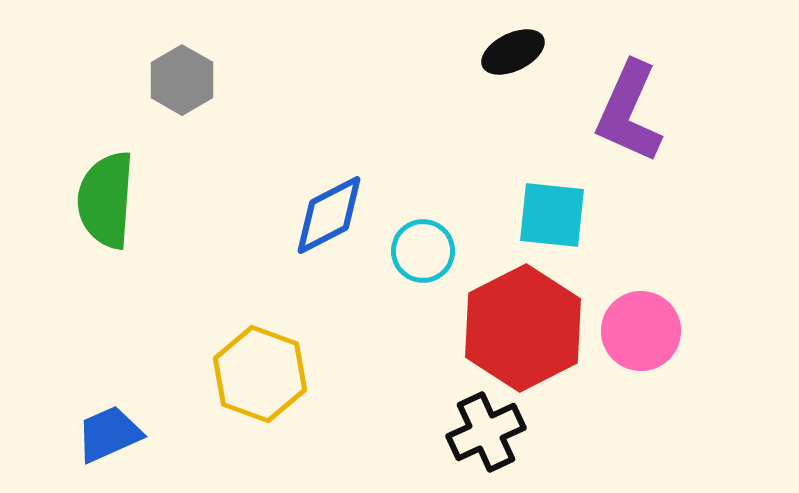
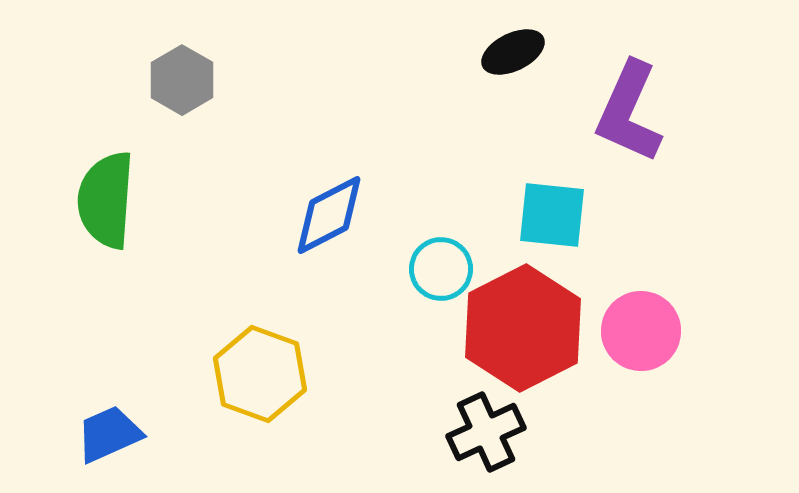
cyan circle: moved 18 px right, 18 px down
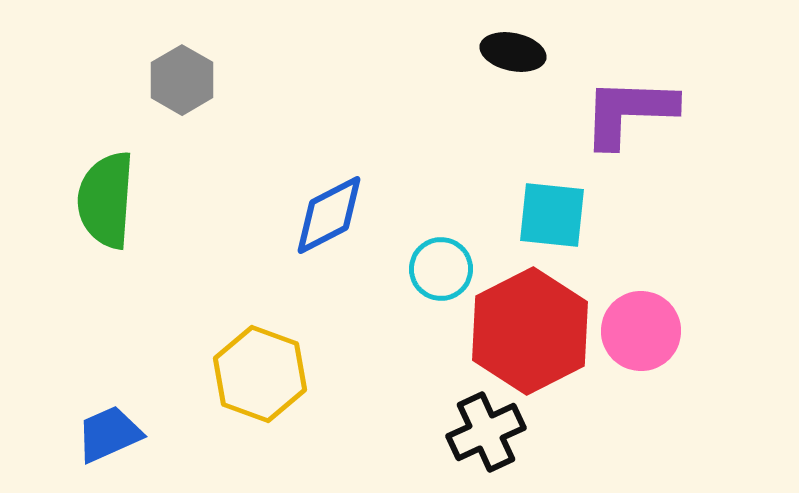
black ellipse: rotated 38 degrees clockwise
purple L-shape: rotated 68 degrees clockwise
red hexagon: moved 7 px right, 3 px down
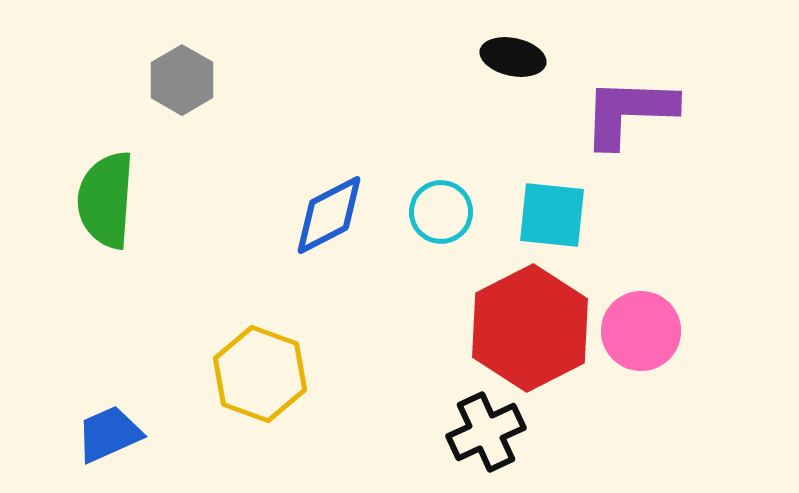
black ellipse: moved 5 px down
cyan circle: moved 57 px up
red hexagon: moved 3 px up
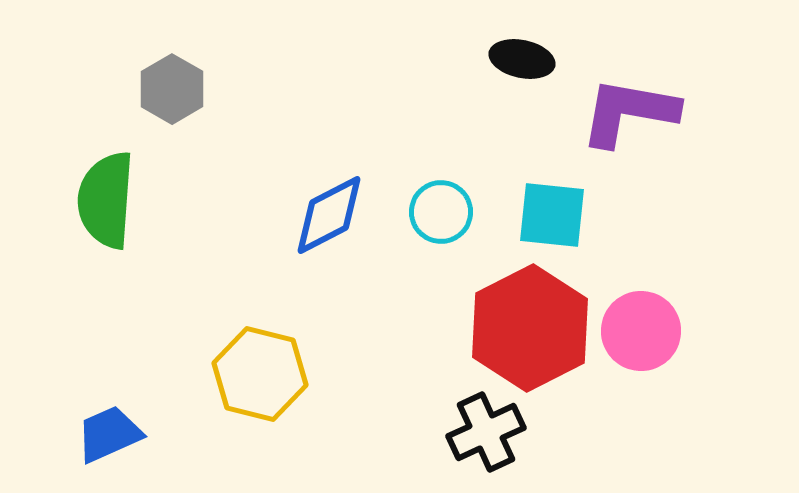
black ellipse: moved 9 px right, 2 px down
gray hexagon: moved 10 px left, 9 px down
purple L-shape: rotated 8 degrees clockwise
yellow hexagon: rotated 6 degrees counterclockwise
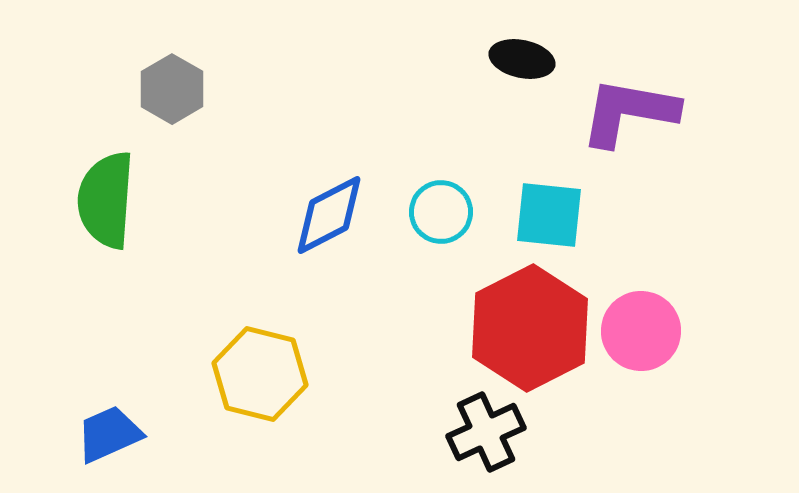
cyan square: moved 3 px left
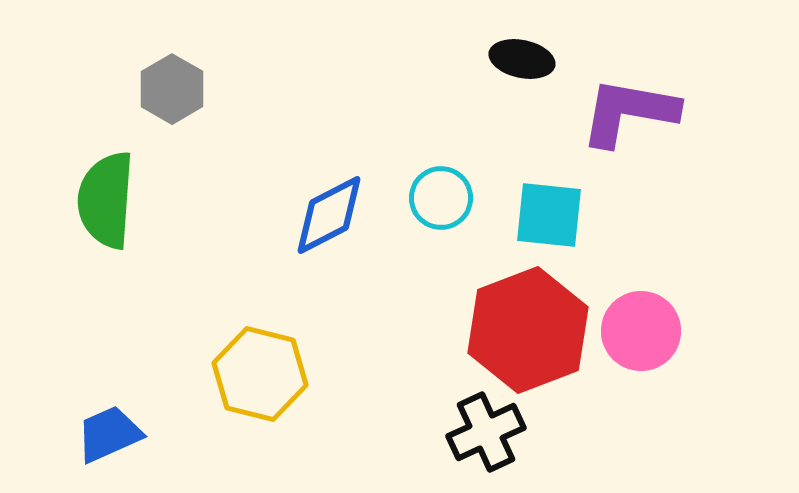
cyan circle: moved 14 px up
red hexagon: moved 2 px left, 2 px down; rotated 6 degrees clockwise
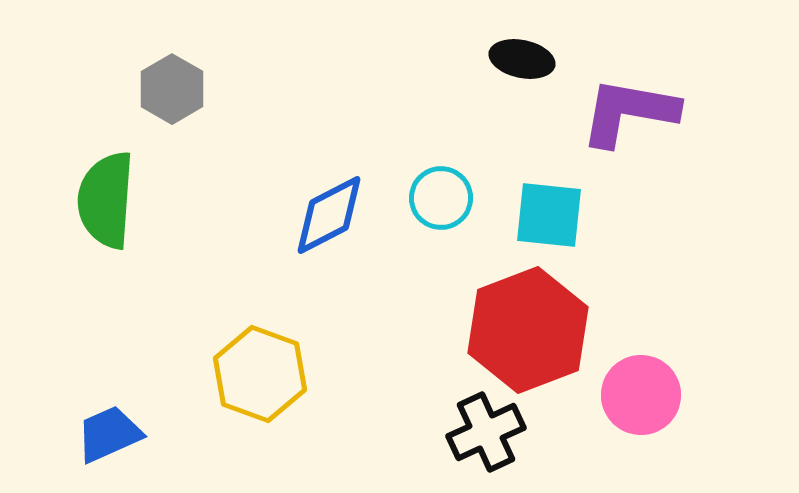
pink circle: moved 64 px down
yellow hexagon: rotated 6 degrees clockwise
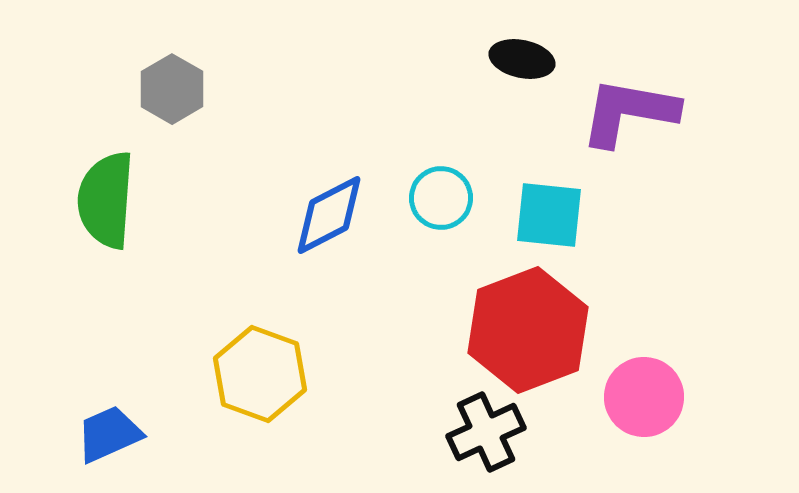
pink circle: moved 3 px right, 2 px down
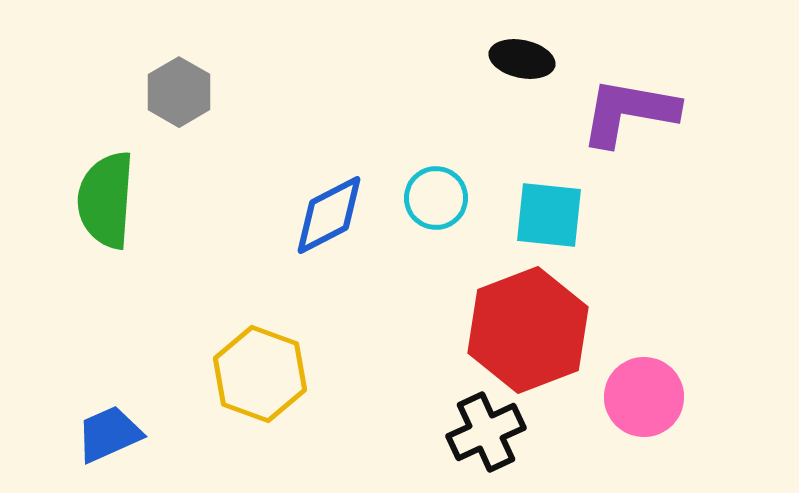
gray hexagon: moved 7 px right, 3 px down
cyan circle: moved 5 px left
